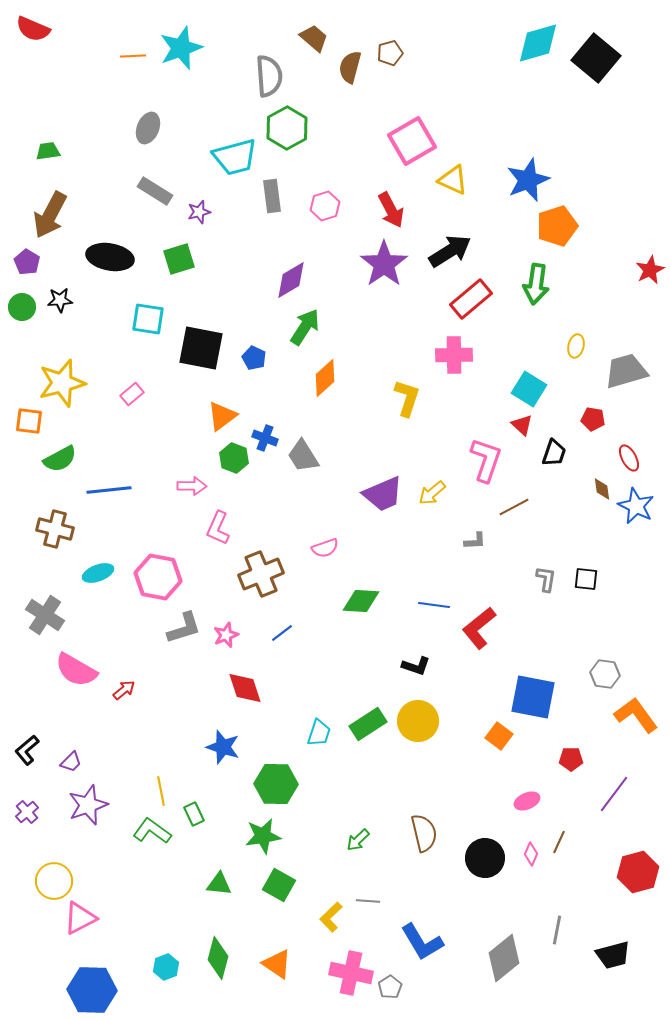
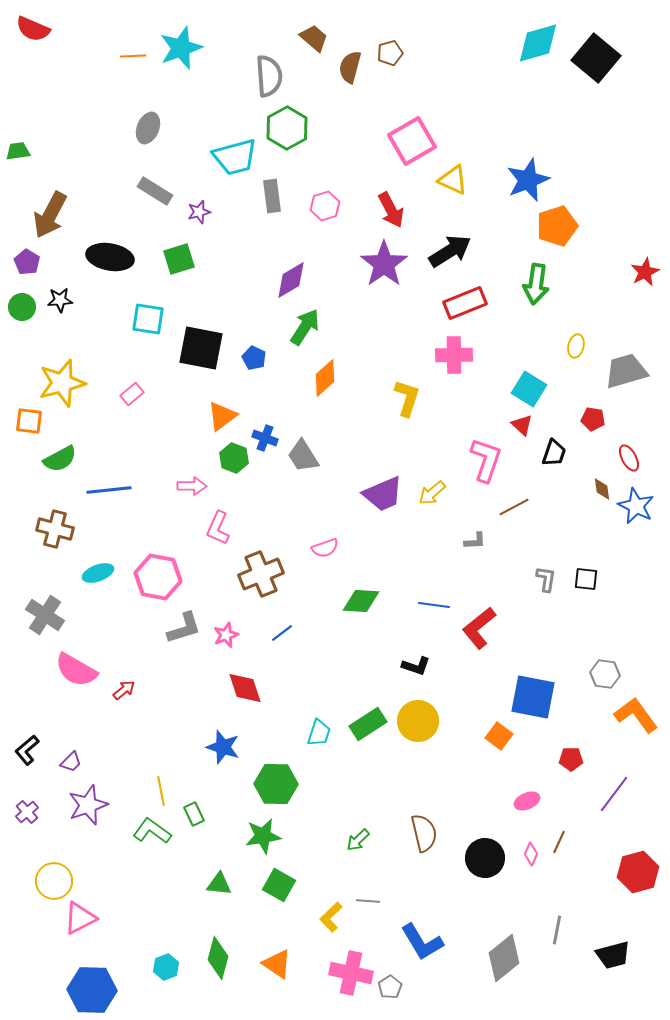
green trapezoid at (48, 151): moved 30 px left
red star at (650, 270): moved 5 px left, 2 px down
red rectangle at (471, 299): moved 6 px left, 4 px down; rotated 18 degrees clockwise
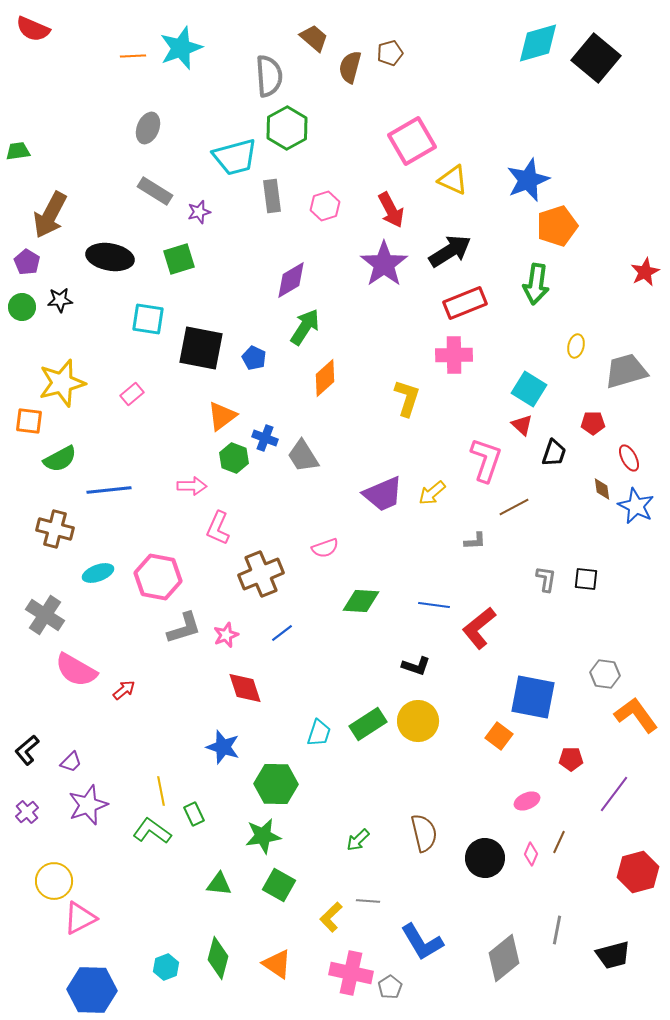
red pentagon at (593, 419): moved 4 px down; rotated 10 degrees counterclockwise
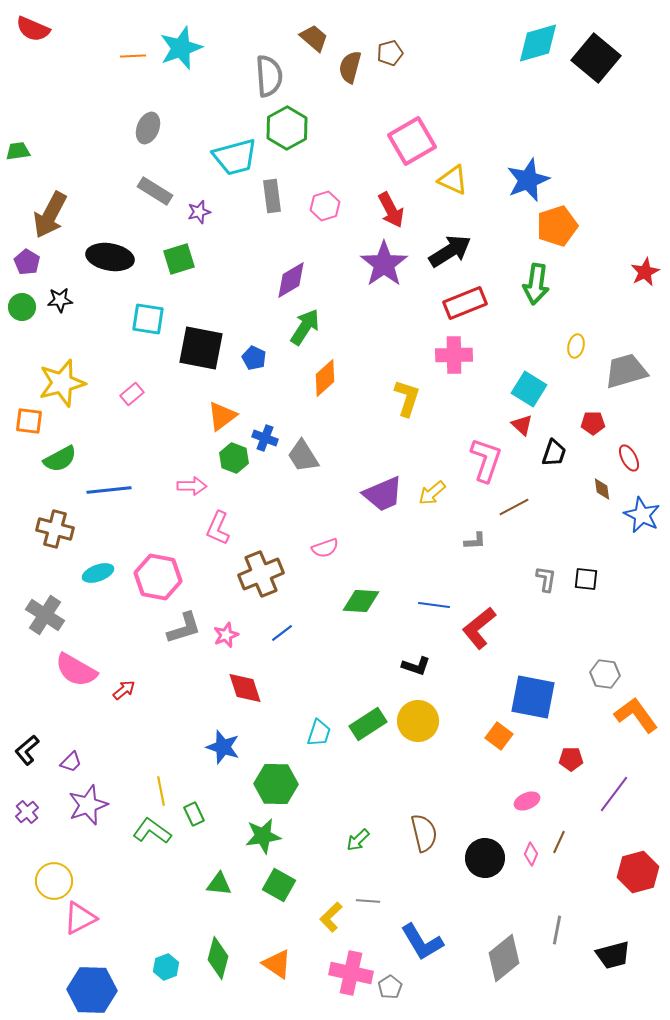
blue star at (636, 506): moved 6 px right, 9 px down
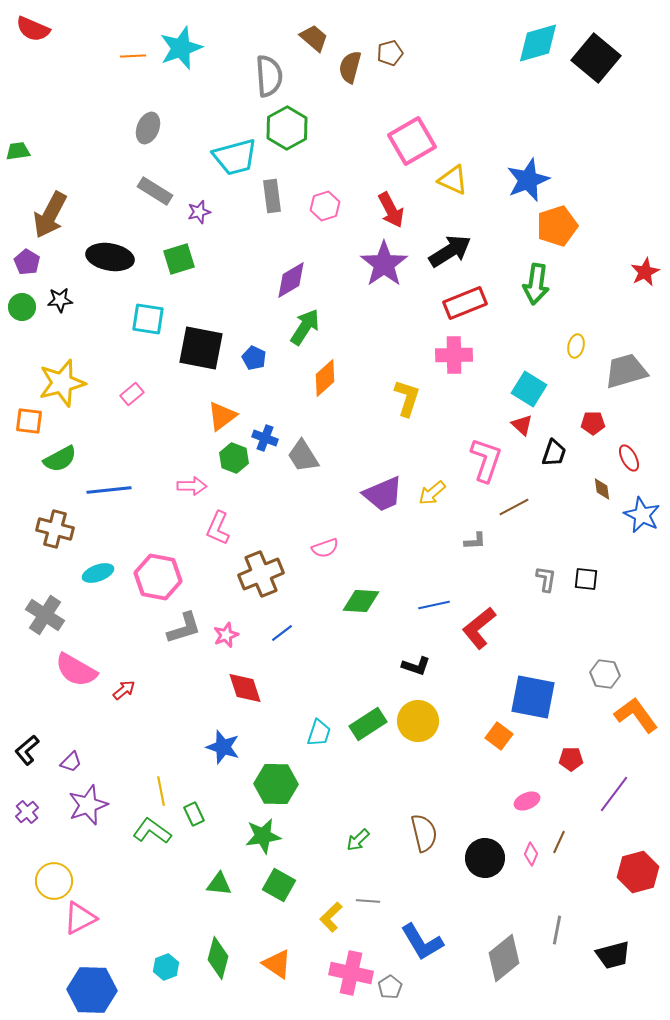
blue line at (434, 605): rotated 20 degrees counterclockwise
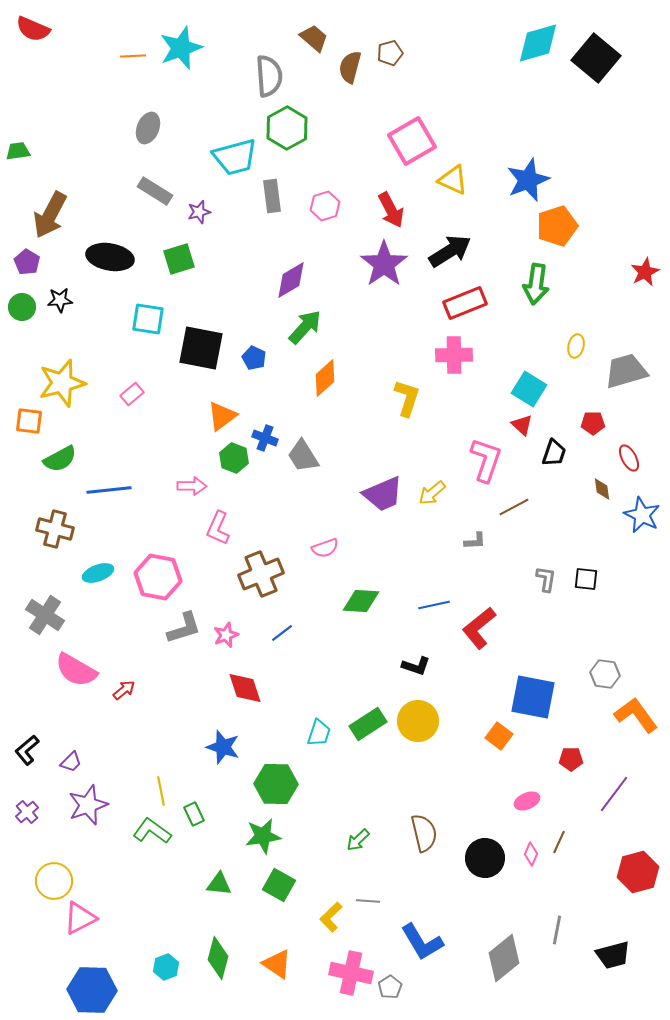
green arrow at (305, 327): rotated 9 degrees clockwise
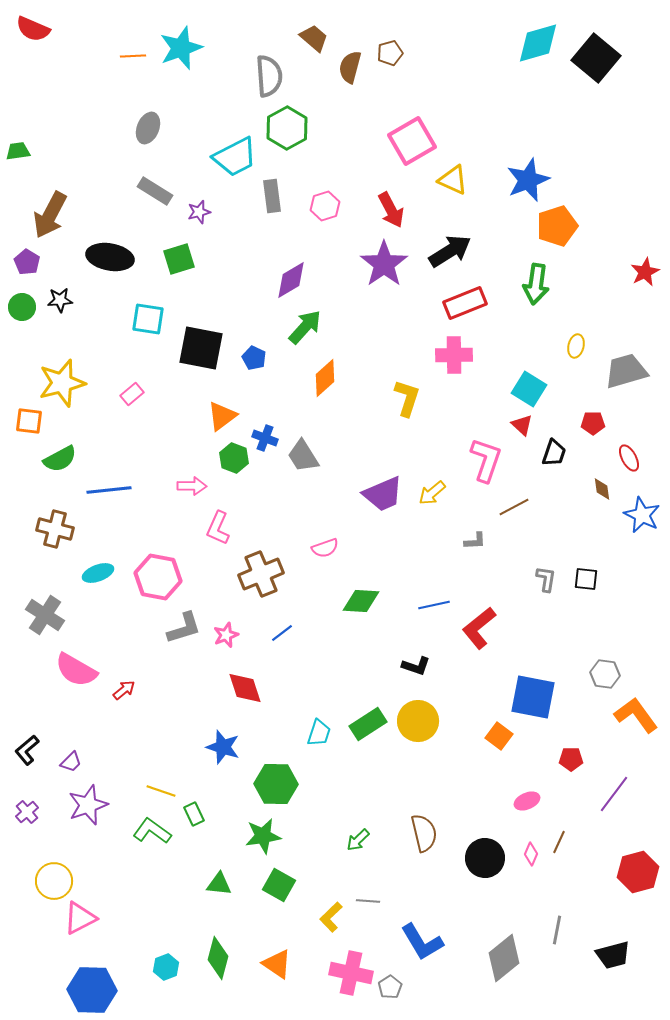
cyan trapezoid at (235, 157): rotated 12 degrees counterclockwise
yellow line at (161, 791): rotated 60 degrees counterclockwise
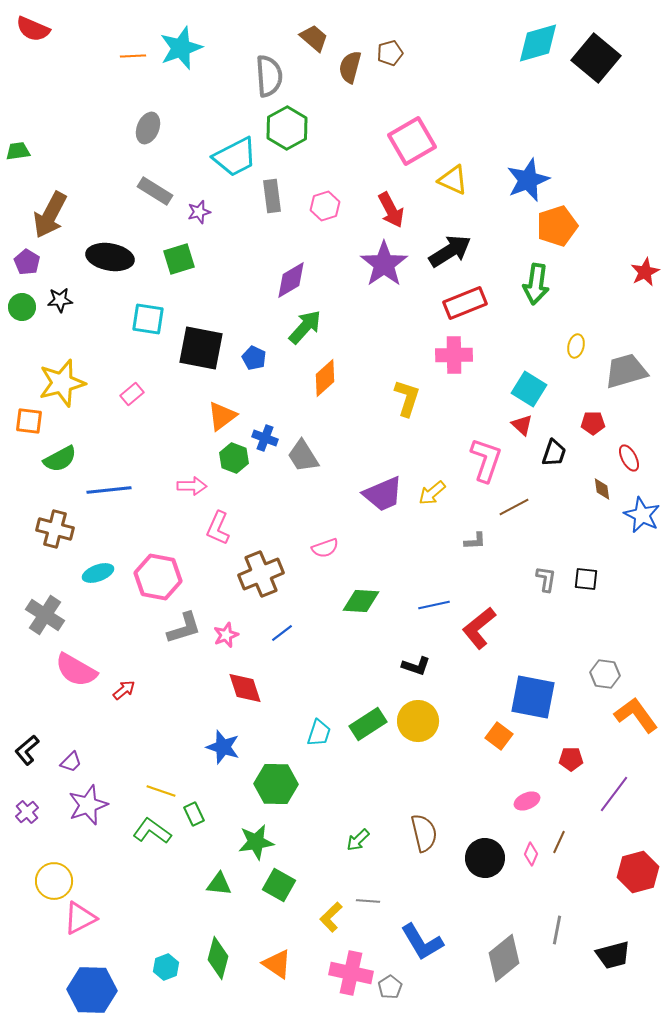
green star at (263, 836): moved 7 px left, 6 px down
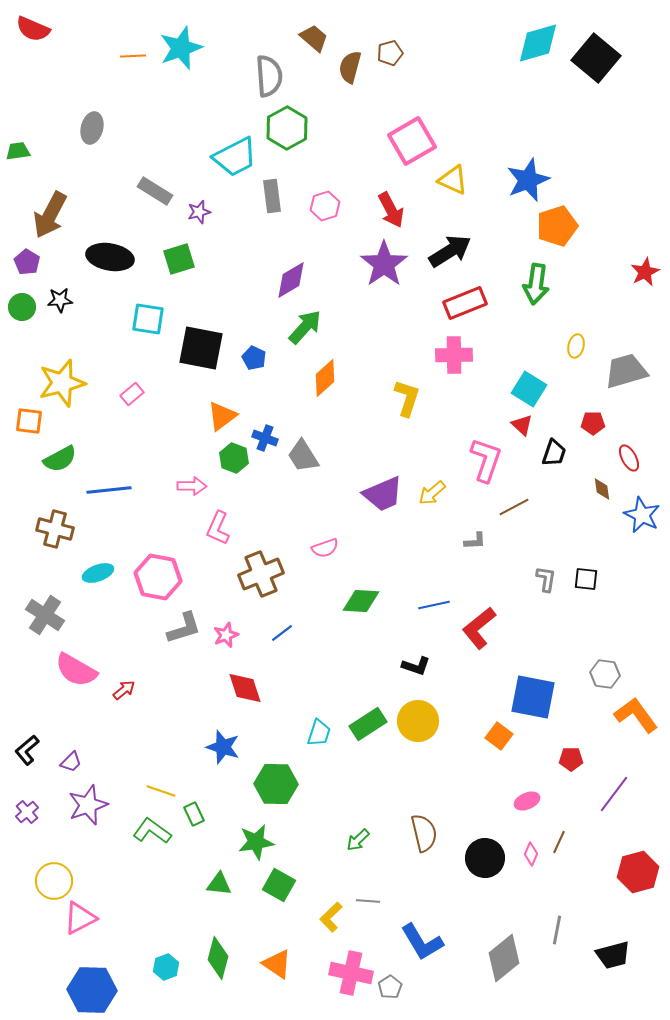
gray ellipse at (148, 128): moved 56 px left; rotated 8 degrees counterclockwise
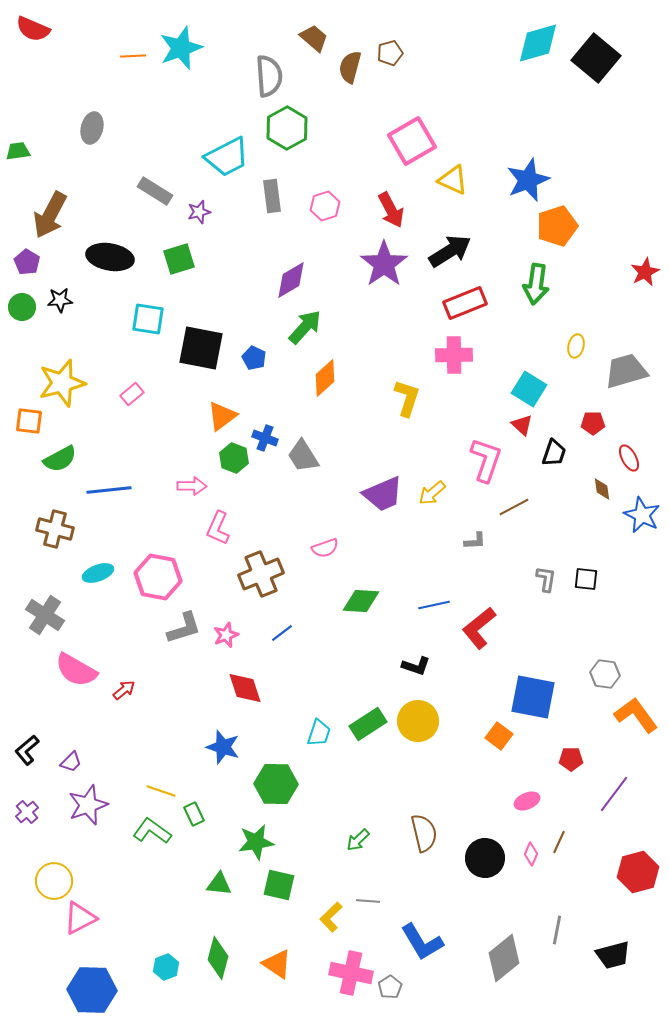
cyan trapezoid at (235, 157): moved 8 px left
green square at (279, 885): rotated 16 degrees counterclockwise
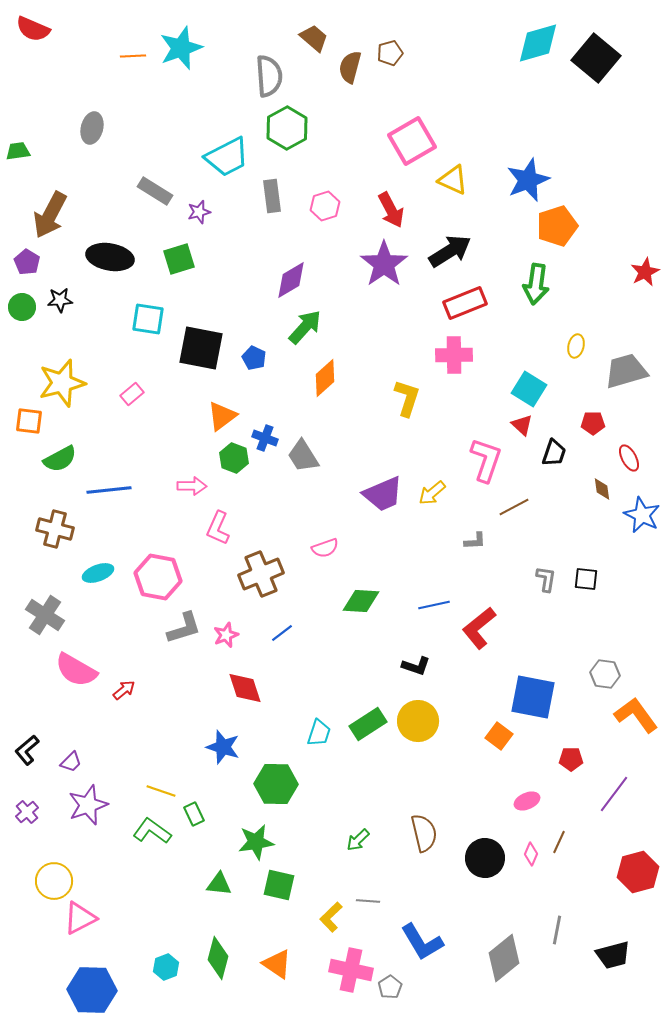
pink cross at (351, 973): moved 3 px up
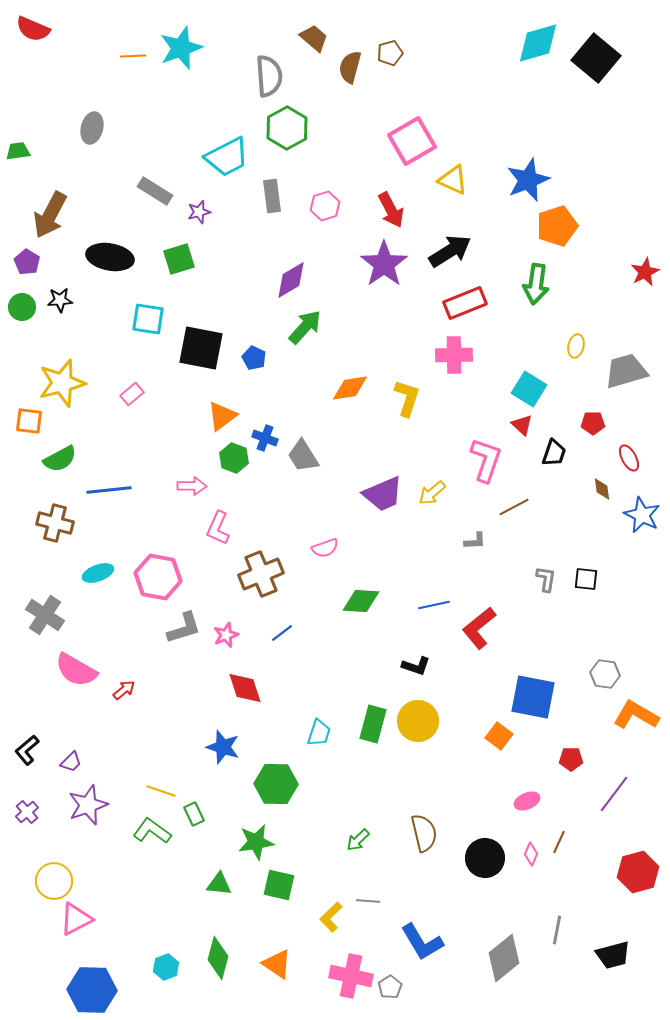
orange diamond at (325, 378): moved 25 px right, 10 px down; rotated 33 degrees clockwise
brown cross at (55, 529): moved 6 px up
orange L-shape at (636, 715): rotated 24 degrees counterclockwise
green rectangle at (368, 724): moved 5 px right; rotated 42 degrees counterclockwise
pink triangle at (80, 918): moved 4 px left, 1 px down
pink cross at (351, 970): moved 6 px down
